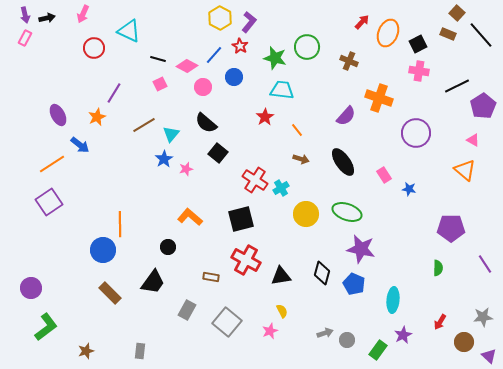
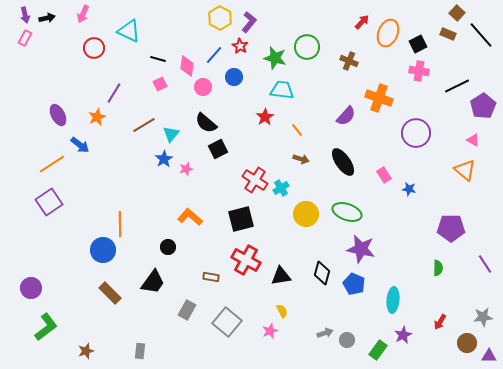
pink diamond at (187, 66): rotated 70 degrees clockwise
black square at (218, 153): moved 4 px up; rotated 24 degrees clockwise
brown circle at (464, 342): moved 3 px right, 1 px down
purple triangle at (489, 356): rotated 42 degrees counterclockwise
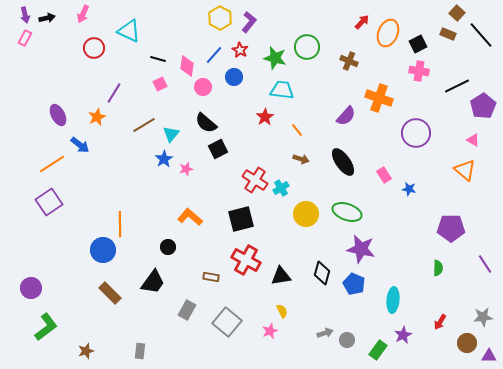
red star at (240, 46): moved 4 px down
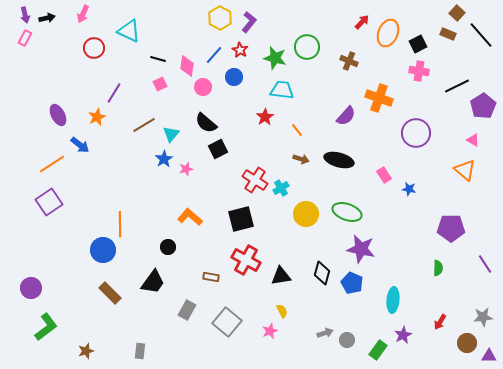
black ellipse at (343, 162): moved 4 px left, 2 px up; rotated 40 degrees counterclockwise
blue pentagon at (354, 284): moved 2 px left, 1 px up
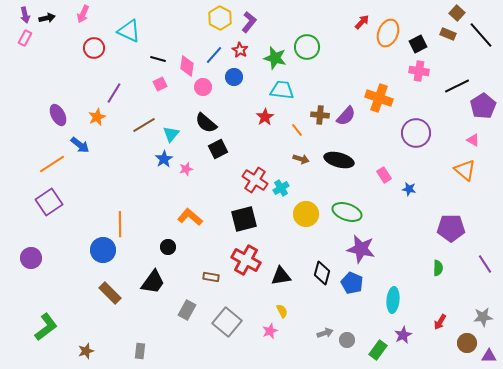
brown cross at (349, 61): moved 29 px left, 54 px down; rotated 18 degrees counterclockwise
black square at (241, 219): moved 3 px right
purple circle at (31, 288): moved 30 px up
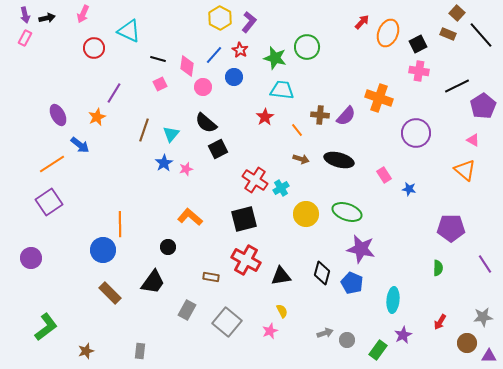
brown line at (144, 125): moved 5 px down; rotated 40 degrees counterclockwise
blue star at (164, 159): moved 4 px down
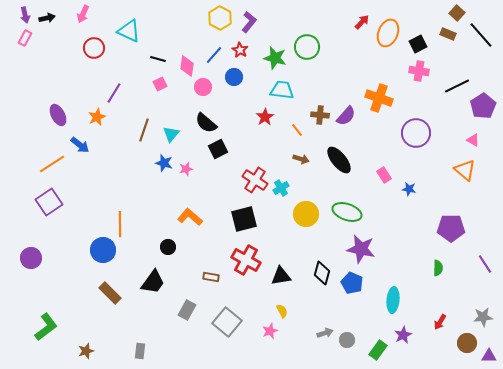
black ellipse at (339, 160): rotated 36 degrees clockwise
blue star at (164, 163): rotated 24 degrees counterclockwise
